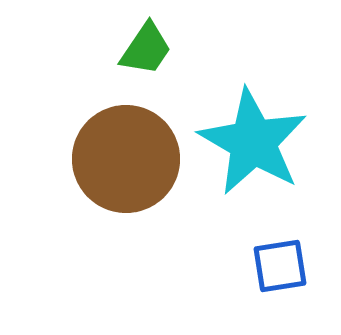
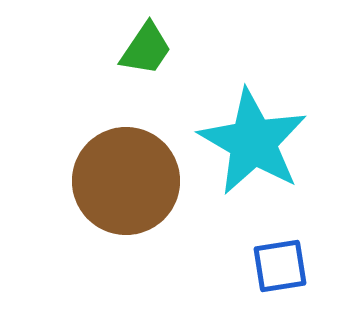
brown circle: moved 22 px down
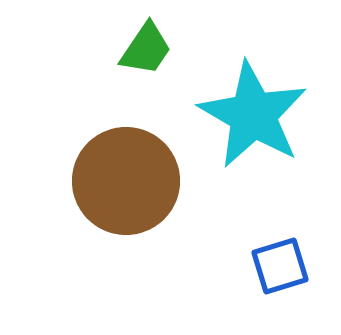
cyan star: moved 27 px up
blue square: rotated 8 degrees counterclockwise
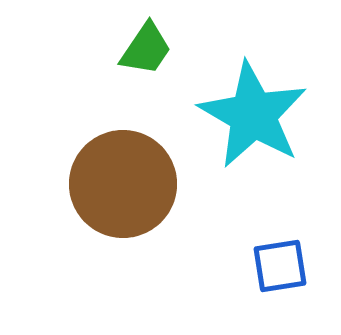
brown circle: moved 3 px left, 3 px down
blue square: rotated 8 degrees clockwise
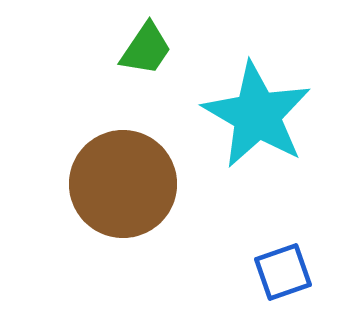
cyan star: moved 4 px right
blue square: moved 3 px right, 6 px down; rotated 10 degrees counterclockwise
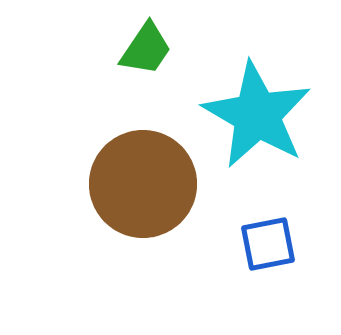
brown circle: moved 20 px right
blue square: moved 15 px left, 28 px up; rotated 8 degrees clockwise
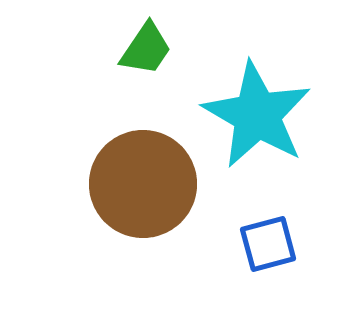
blue square: rotated 4 degrees counterclockwise
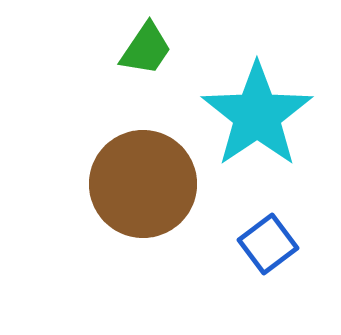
cyan star: rotated 8 degrees clockwise
blue square: rotated 22 degrees counterclockwise
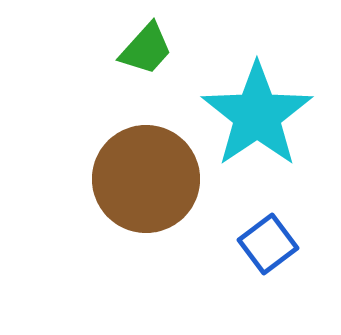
green trapezoid: rotated 8 degrees clockwise
brown circle: moved 3 px right, 5 px up
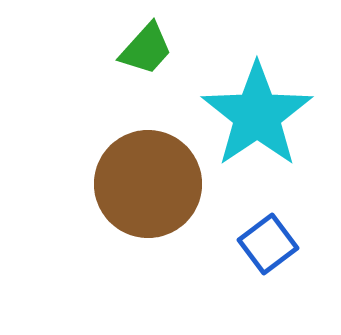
brown circle: moved 2 px right, 5 px down
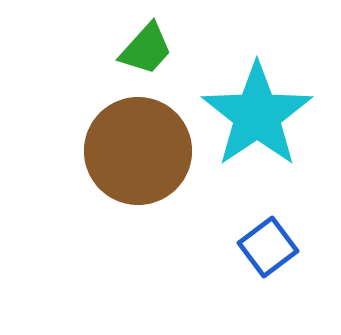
brown circle: moved 10 px left, 33 px up
blue square: moved 3 px down
